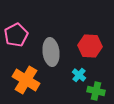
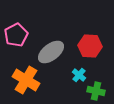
gray ellipse: rotated 60 degrees clockwise
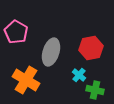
pink pentagon: moved 3 px up; rotated 15 degrees counterclockwise
red hexagon: moved 1 px right, 2 px down; rotated 15 degrees counterclockwise
gray ellipse: rotated 36 degrees counterclockwise
green cross: moved 1 px left, 1 px up
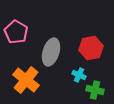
cyan cross: rotated 16 degrees counterclockwise
orange cross: rotated 8 degrees clockwise
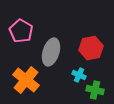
pink pentagon: moved 5 px right, 1 px up
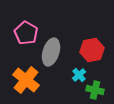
pink pentagon: moved 5 px right, 2 px down
red hexagon: moved 1 px right, 2 px down
cyan cross: rotated 24 degrees clockwise
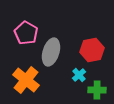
green cross: moved 2 px right; rotated 12 degrees counterclockwise
